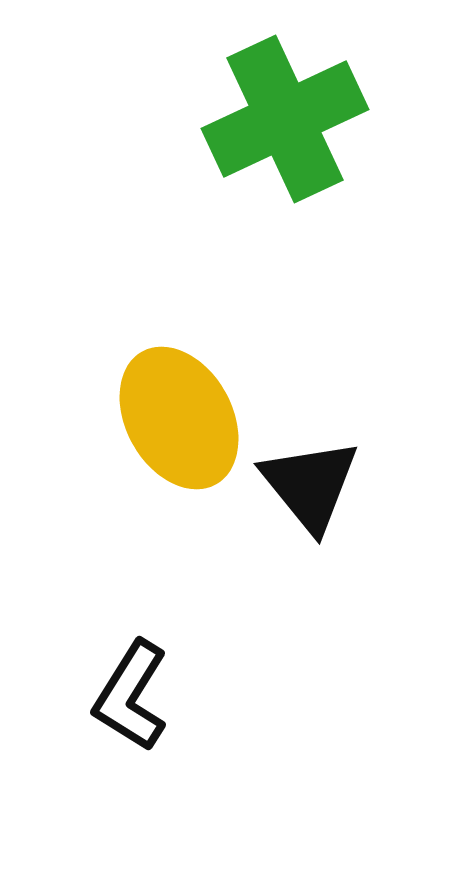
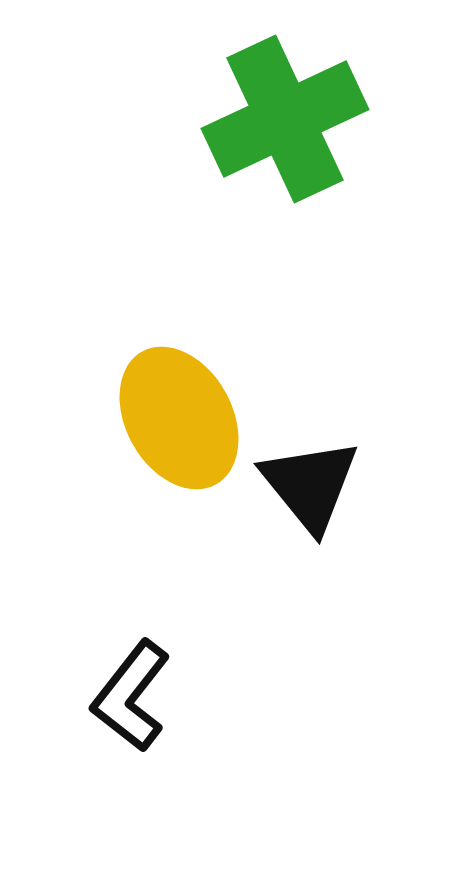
black L-shape: rotated 6 degrees clockwise
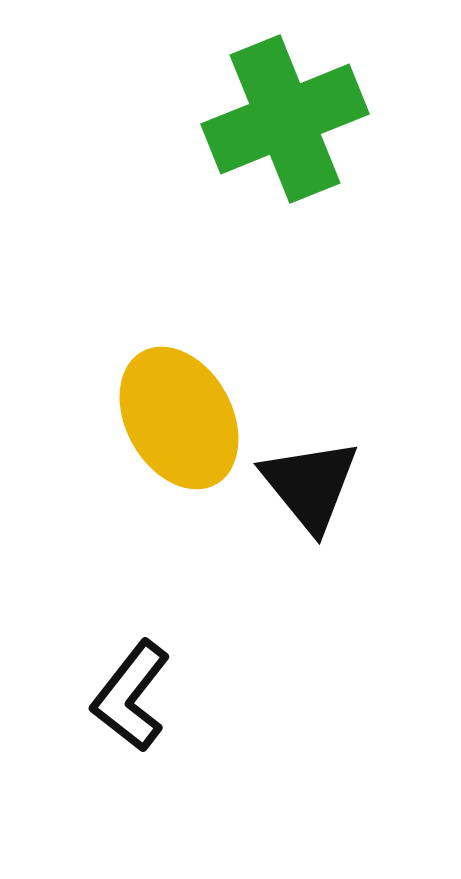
green cross: rotated 3 degrees clockwise
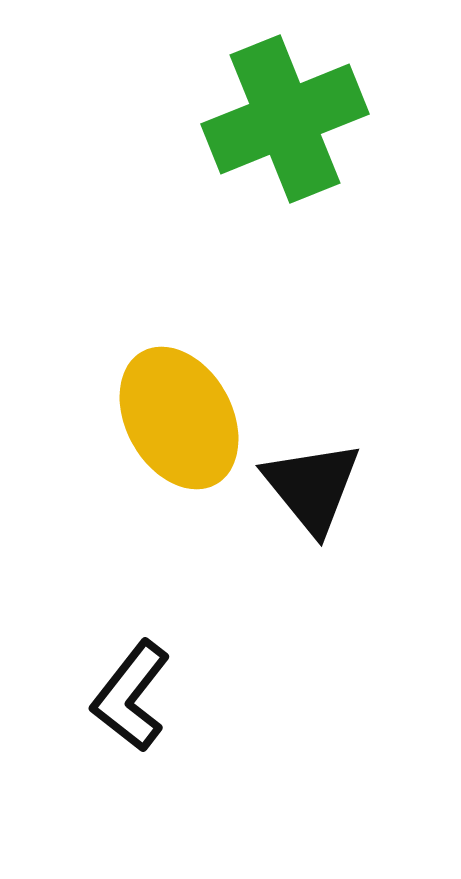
black triangle: moved 2 px right, 2 px down
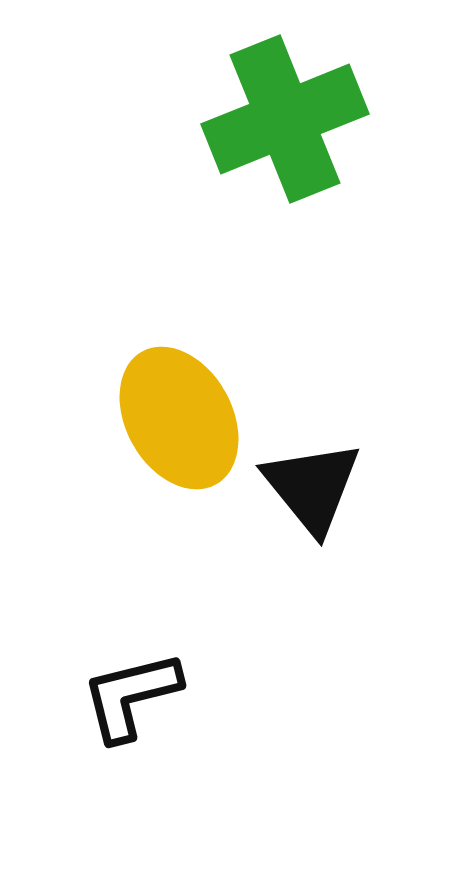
black L-shape: rotated 38 degrees clockwise
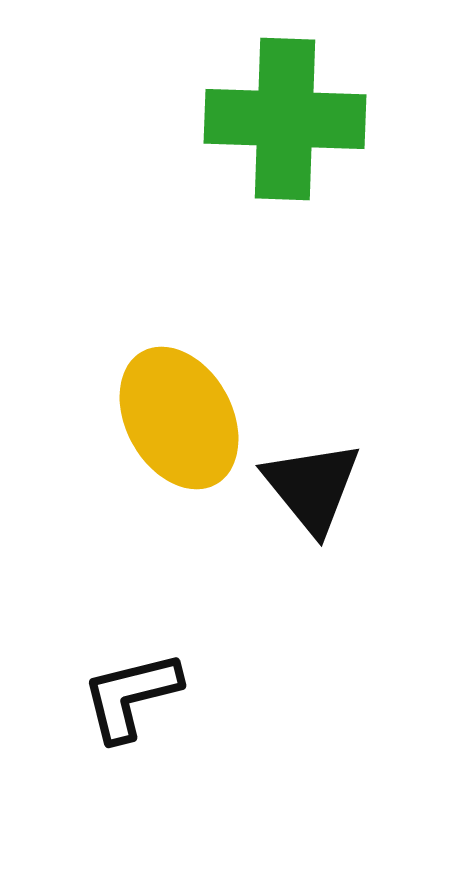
green cross: rotated 24 degrees clockwise
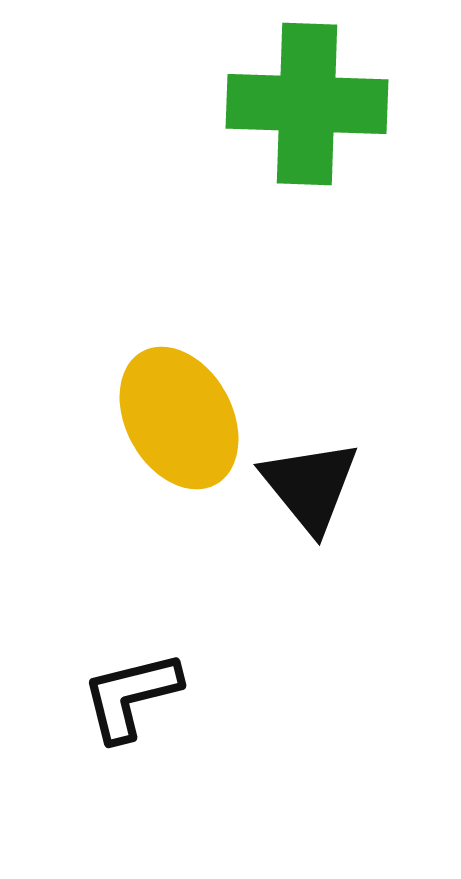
green cross: moved 22 px right, 15 px up
black triangle: moved 2 px left, 1 px up
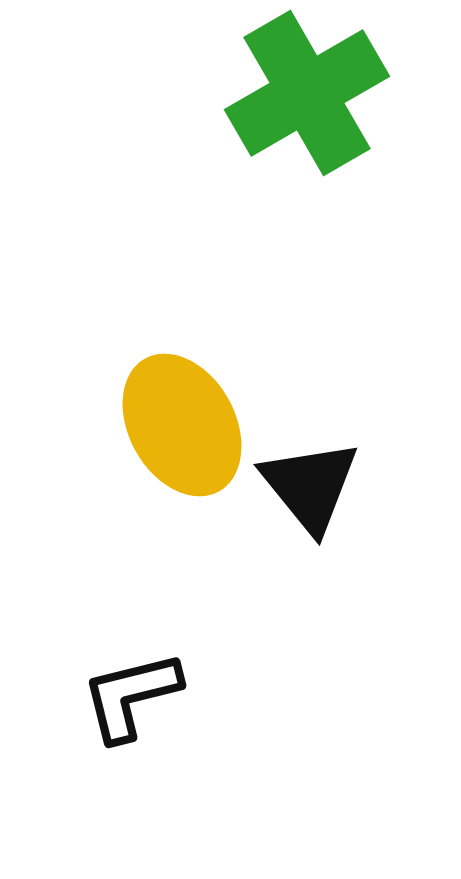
green cross: moved 11 px up; rotated 32 degrees counterclockwise
yellow ellipse: moved 3 px right, 7 px down
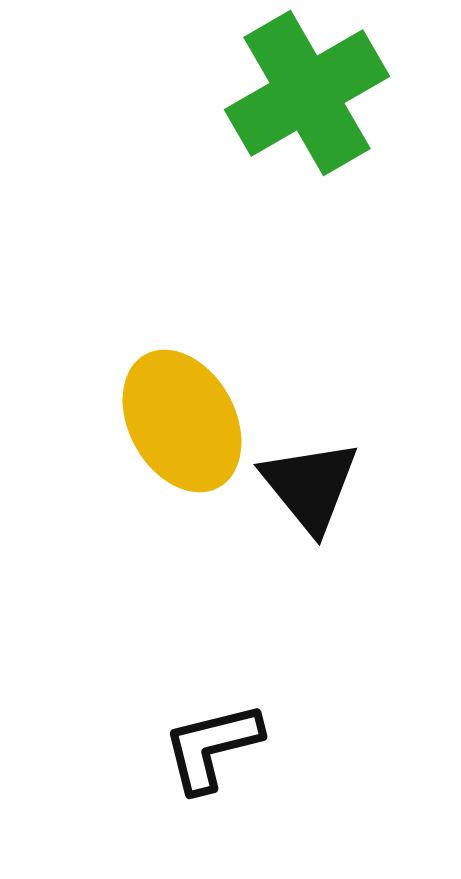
yellow ellipse: moved 4 px up
black L-shape: moved 81 px right, 51 px down
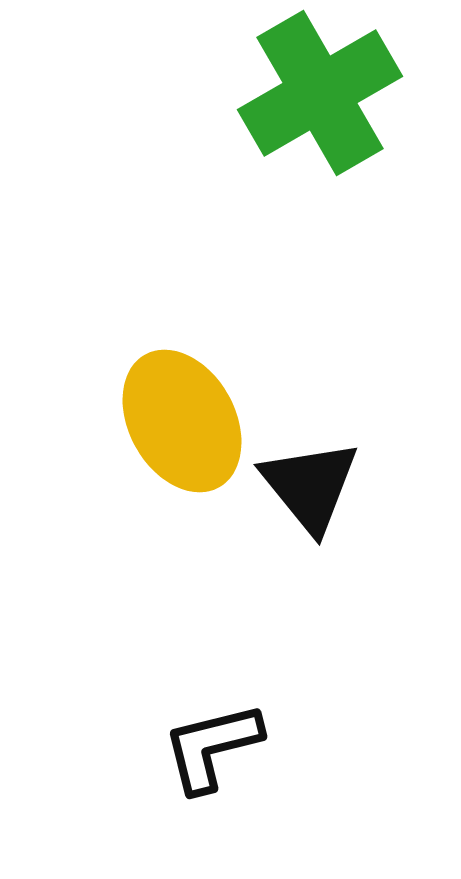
green cross: moved 13 px right
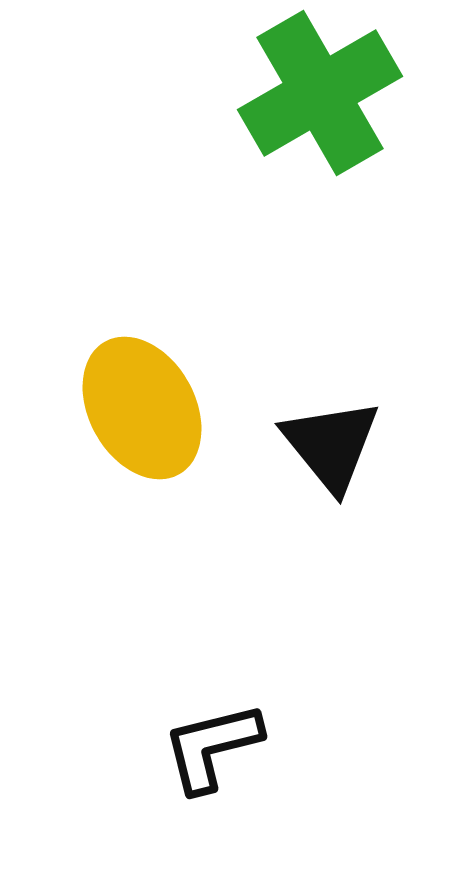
yellow ellipse: moved 40 px left, 13 px up
black triangle: moved 21 px right, 41 px up
